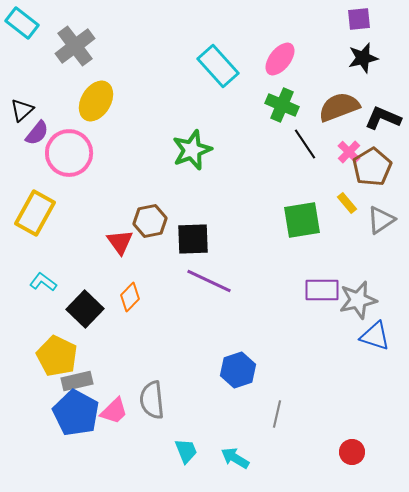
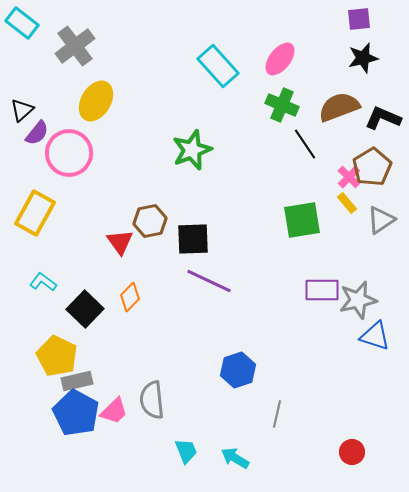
pink cross at (349, 152): moved 25 px down
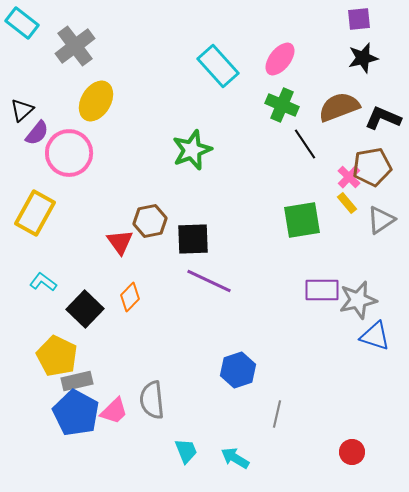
brown pentagon at (372, 167): rotated 21 degrees clockwise
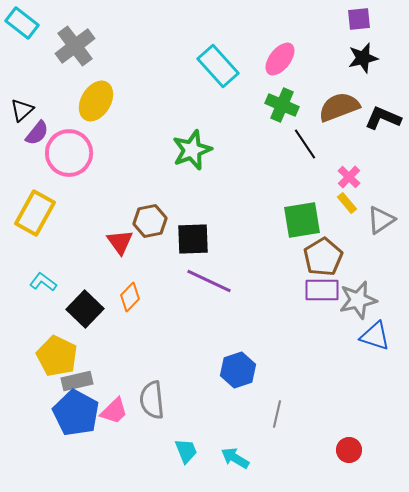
brown pentagon at (372, 167): moved 49 px left, 90 px down; rotated 21 degrees counterclockwise
red circle at (352, 452): moved 3 px left, 2 px up
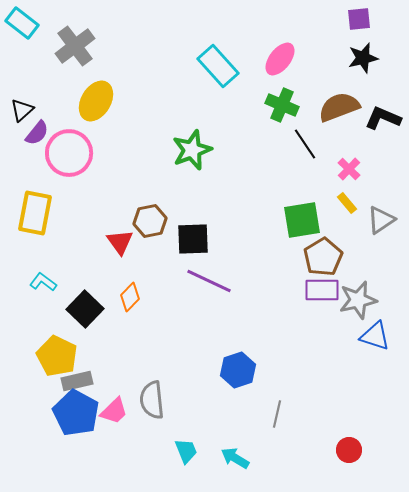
pink cross at (349, 177): moved 8 px up
yellow rectangle at (35, 213): rotated 18 degrees counterclockwise
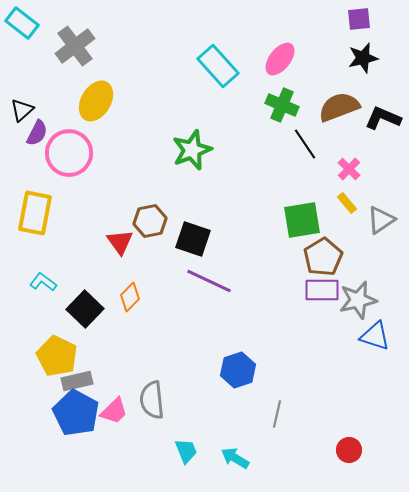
purple semicircle at (37, 133): rotated 12 degrees counterclockwise
black square at (193, 239): rotated 21 degrees clockwise
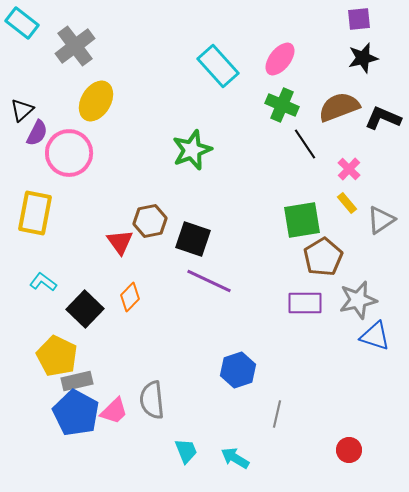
purple rectangle at (322, 290): moved 17 px left, 13 px down
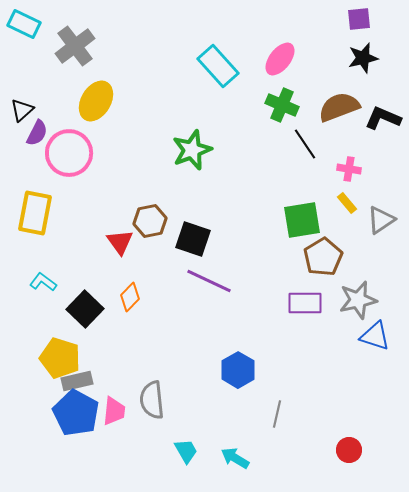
cyan rectangle at (22, 23): moved 2 px right, 1 px down; rotated 12 degrees counterclockwise
pink cross at (349, 169): rotated 35 degrees counterclockwise
yellow pentagon at (57, 356): moved 3 px right, 2 px down; rotated 9 degrees counterclockwise
blue hexagon at (238, 370): rotated 12 degrees counterclockwise
pink trapezoid at (114, 411): rotated 40 degrees counterclockwise
cyan trapezoid at (186, 451): rotated 8 degrees counterclockwise
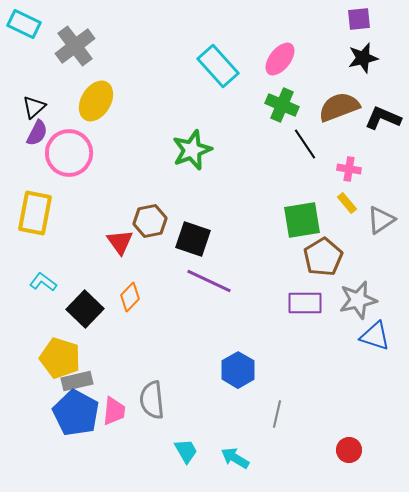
black triangle at (22, 110): moved 12 px right, 3 px up
